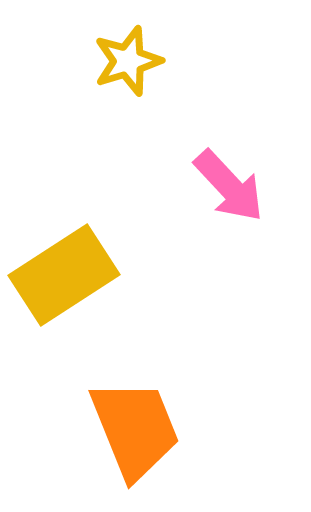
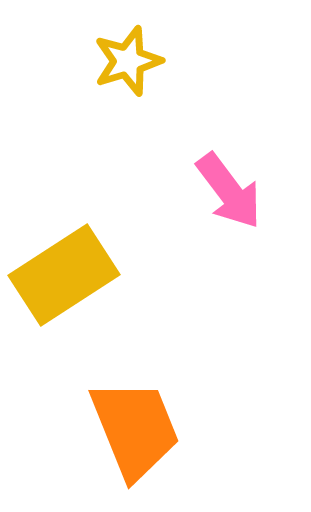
pink arrow: moved 5 px down; rotated 6 degrees clockwise
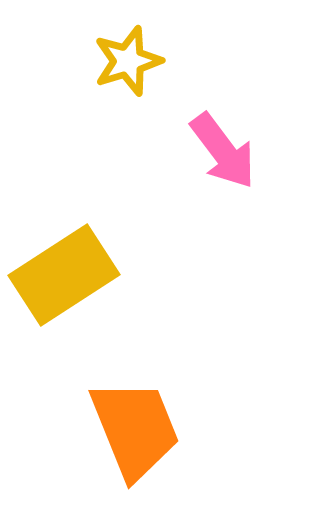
pink arrow: moved 6 px left, 40 px up
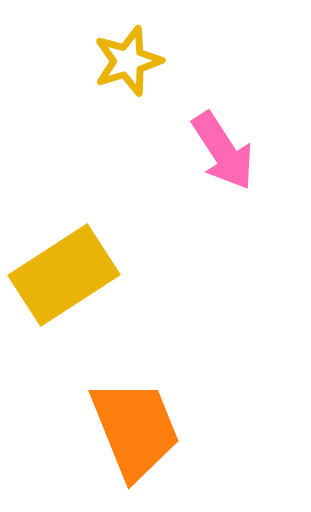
pink arrow: rotated 4 degrees clockwise
